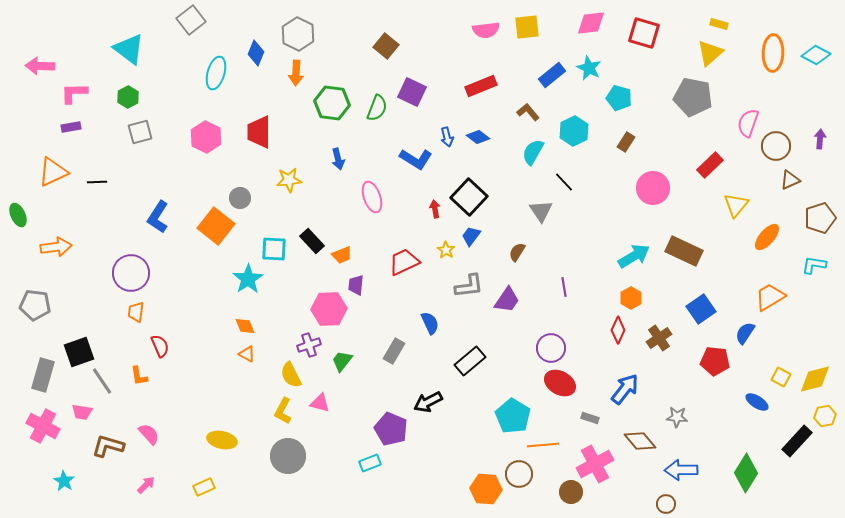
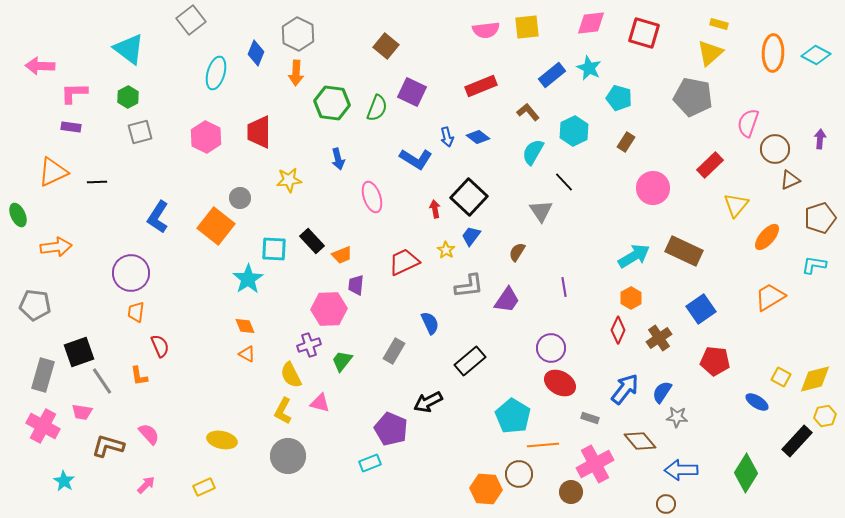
purple rectangle at (71, 127): rotated 18 degrees clockwise
brown circle at (776, 146): moved 1 px left, 3 px down
blue semicircle at (745, 333): moved 83 px left, 59 px down
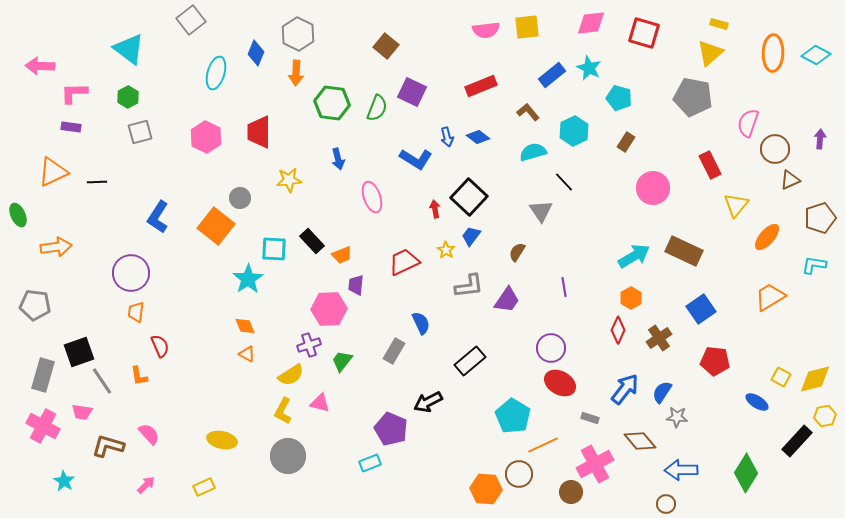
cyan semicircle at (533, 152): rotated 44 degrees clockwise
red rectangle at (710, 165): rotated 72 degrees counterclockwise
blue semicircle at (430, 323): moved 9 px left
yellow semicircle at (291, 375): rotated 96 degrees counterclockwise
orange line at (543, 445): rotated 20 degrees counterclockwise
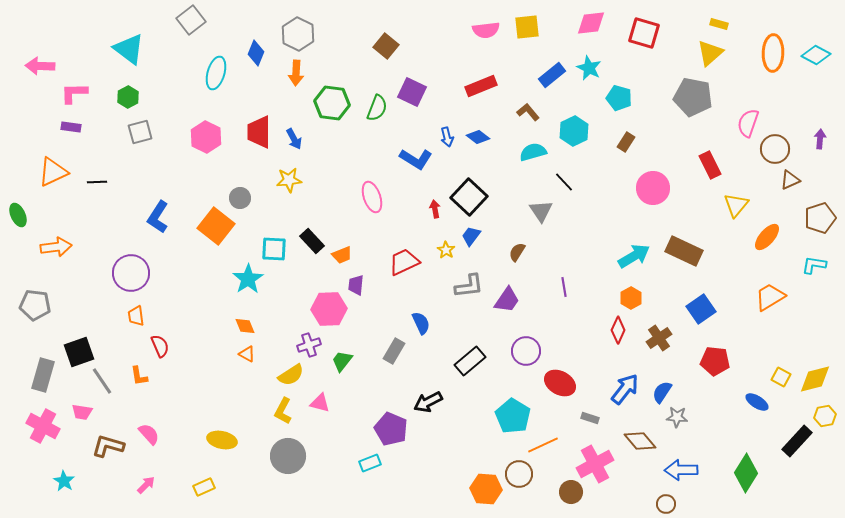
blue arrow at (338, 159): moved 44 px left, 20 px up; rotated 15 degrees counterclockwise
orange trapezoid at (136, 312): moved 4 px down; rotated 15 degrees counterclockwise
purple circle at (551, 348): moved 25 px left, 3 px down
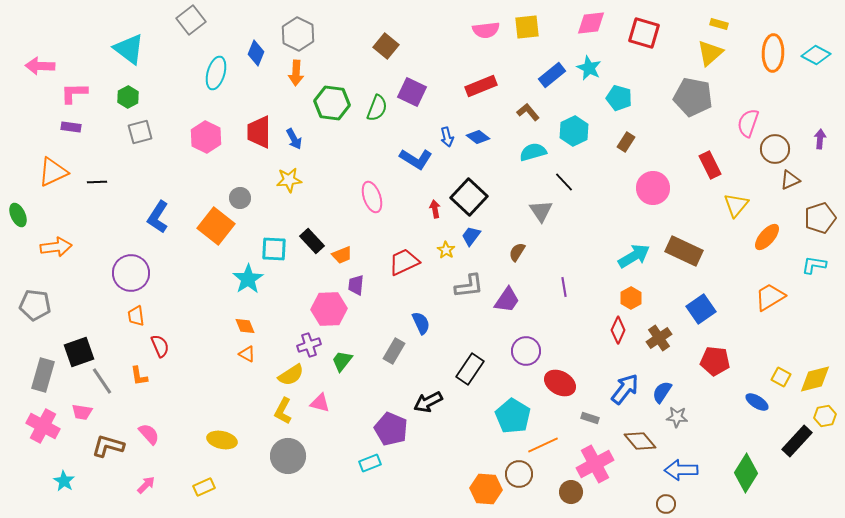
black rectangle at (470, 361): moved 8 px down; rotated 16 degrees counterclockwise
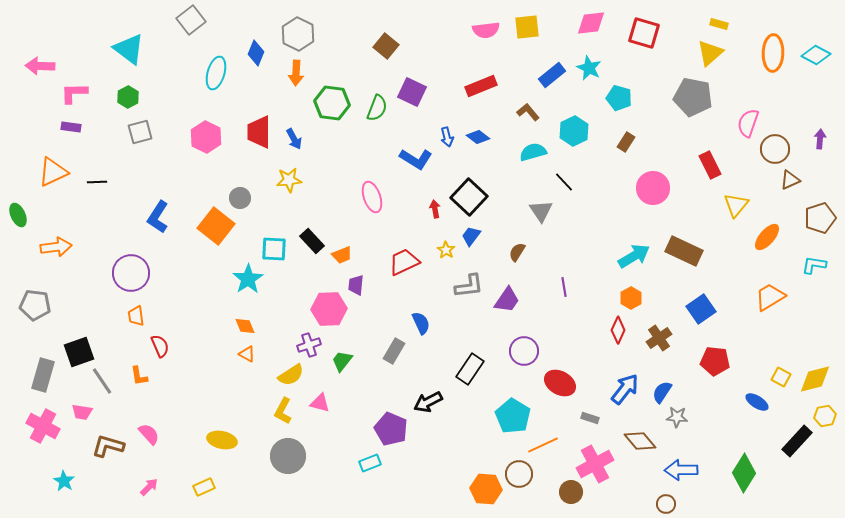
purple circle at (526, 351): moved 2 px left
green diamond at (746, 473): moved 2 px left
pink arrow at (146, 485): moved 3 px right, 2 px down
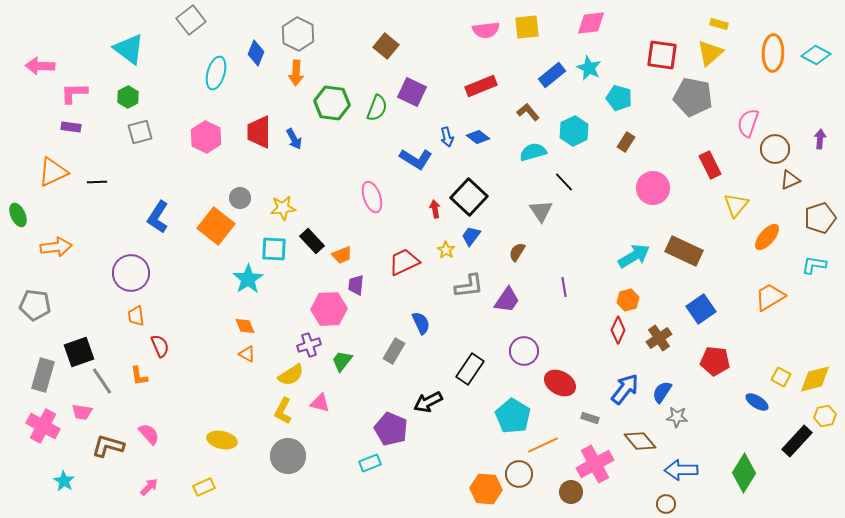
red square at (644, 33): moved 18 px right, 22 px down; rotated 8 degrees counterclockwise
yellow star at (289, 180): moved 6 px left, 28 px down
orange hexagon at (631, 298): moved 3 px left, 2 px down; rotated 15 degrees clockwise
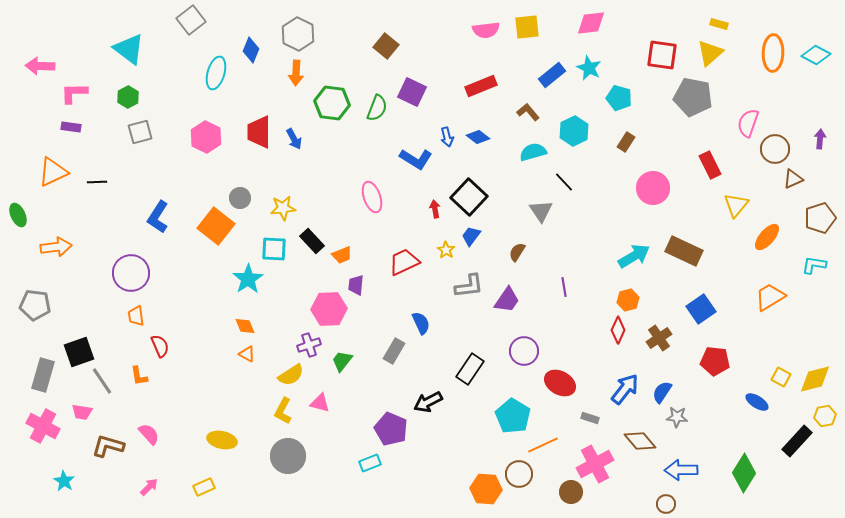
blue diamond at (256, 53): moved 5 px left, 3 px up
brown triangle at (790, 180): moved 3 px right, 1 px up
